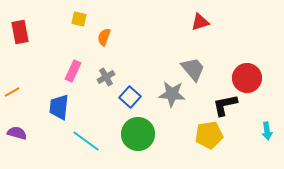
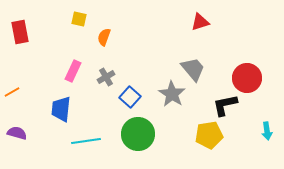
gray star: rotated 28 degrees clockwise
blue trapezoid: moved 2 px right, 2 px down
cyan line: rotated 44 degrees counterclockwise
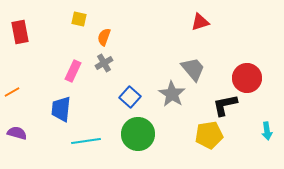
gray cross: moved 2 px left, 14 px up
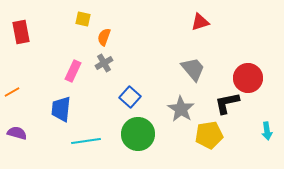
yellow square: moved 4 px right
red rectangle: moved 1 px right
red circle: moved 1 px right
gray star: moved 9 px right, 15 px down
black L-shape: moved 2 px right, 2 px up
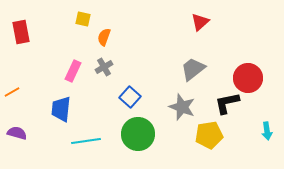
red triangle: rotated 24 degrees counterclockwise
gray cross: moved 4 px down
gray trapezoid: rotated 88 degrees counterclockwise
gray star: moved 1 px right, 2 px up; rotated 12 degrees counterclockwise
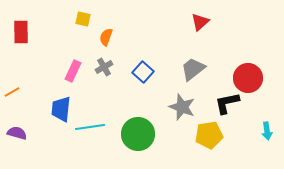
red rectangle: rotated 10 degrees clockwise
orange semicircle: moved 2 px right
blue square: moved 13 px right, 25 px up
cyan line: moved 4 px right, 14 px up
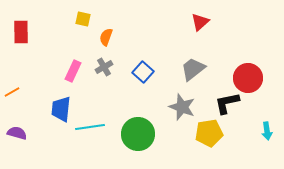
yellow pentagon: moved 2 px up
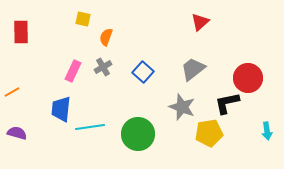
gray cross: moved 1 px left
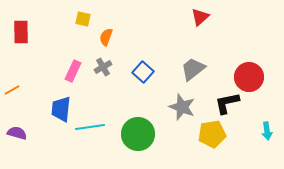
red triangle: moved 5 px up
red circle: moved 1 px right, 1 px up
orange line: moved 2 px up
yellow pentagon: moved 3 px right, 1 px down
